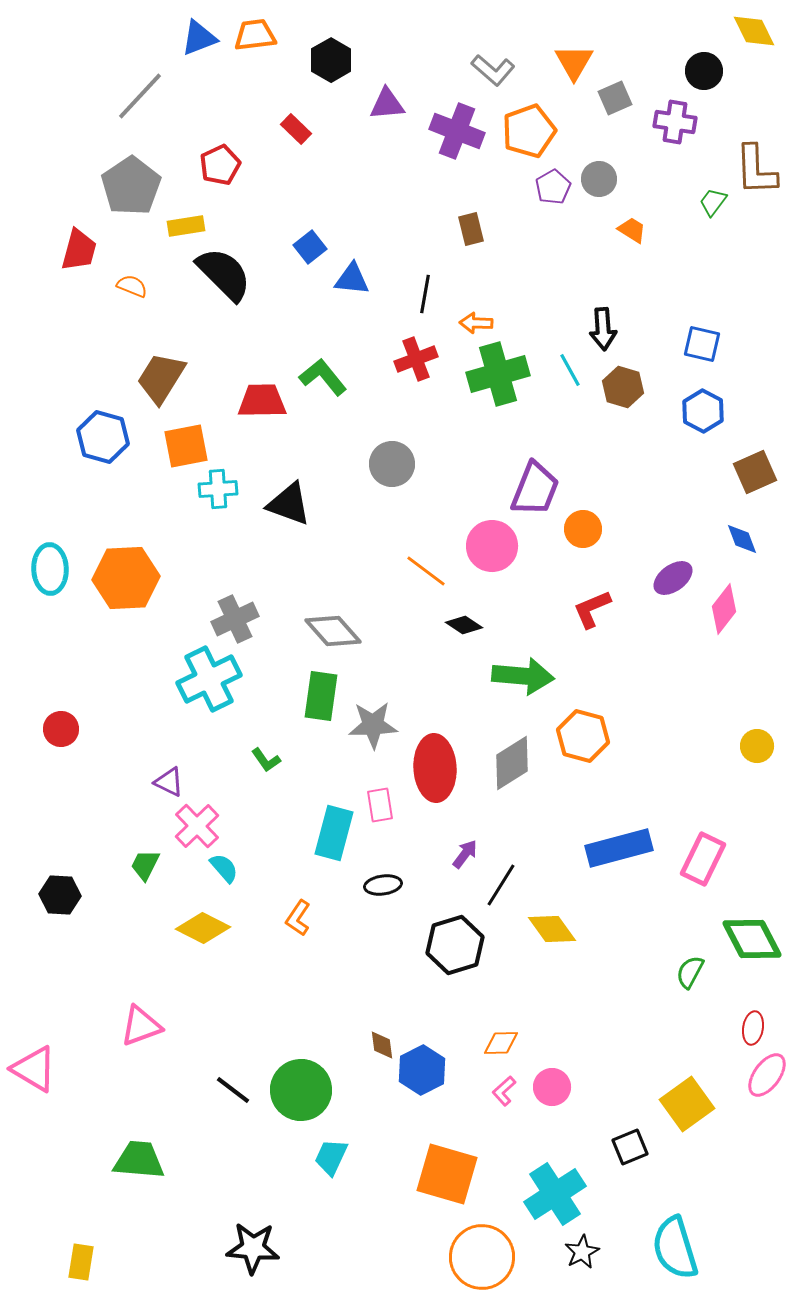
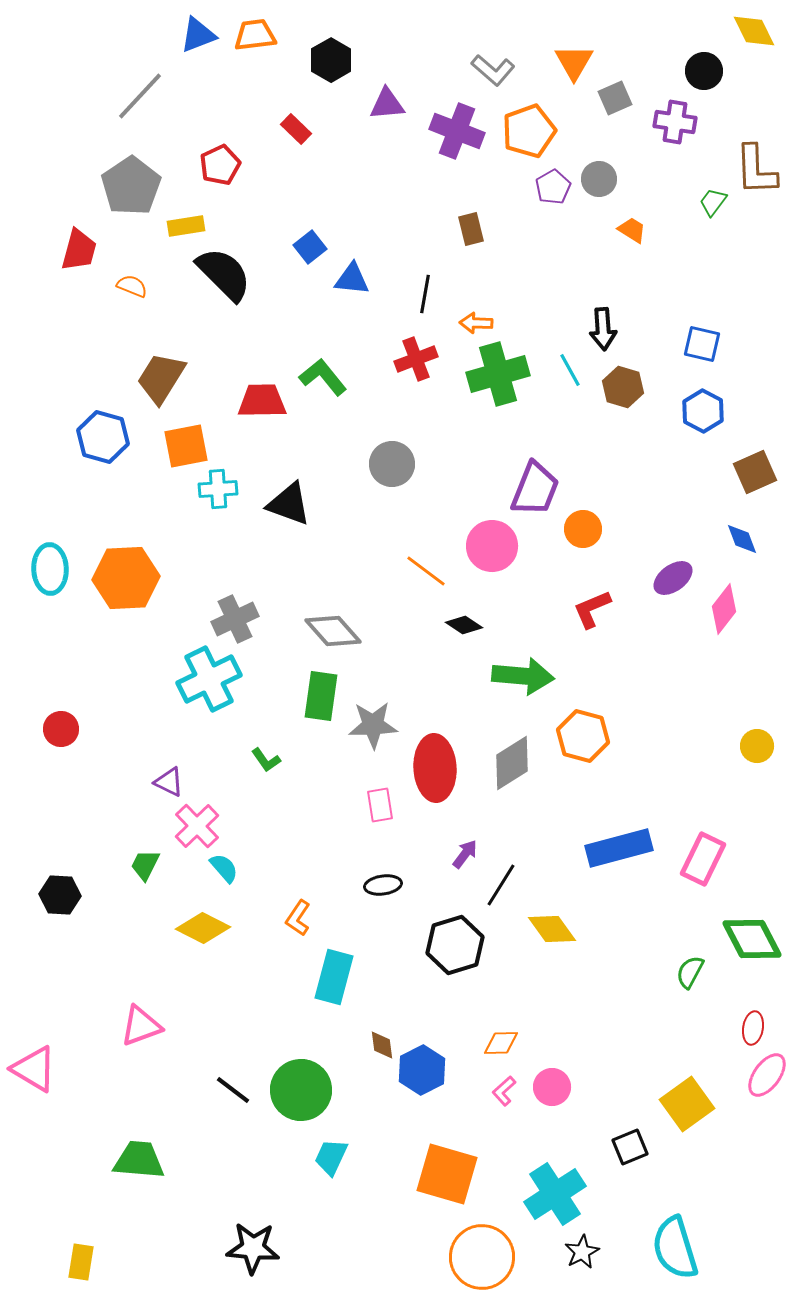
blue triangle at (199, 38): moved 1 px left, 3 px up
cyan rectangle at (334, 833): moved 144 px down
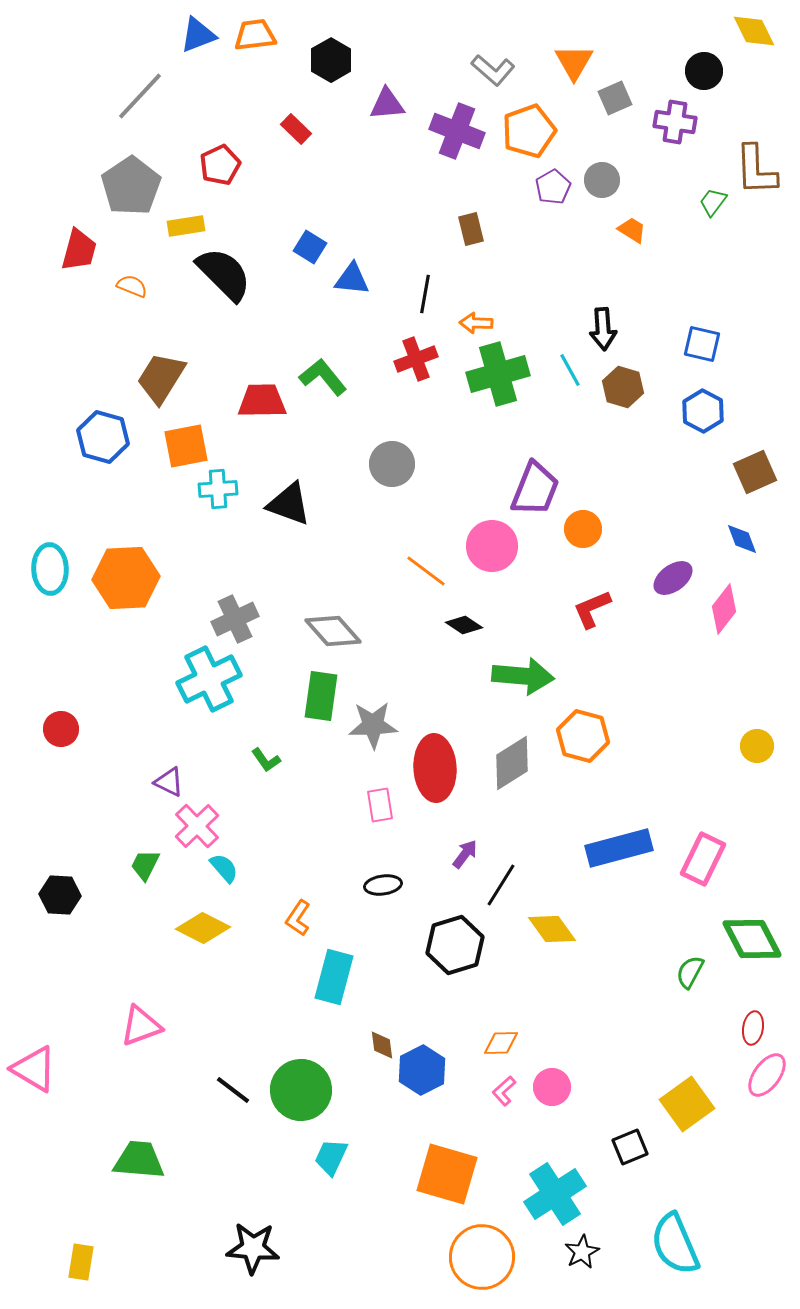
gray circle at (599, 179): moved 3 px right, 1 px down
blue square at (310, 247): rotated 20 degrees counterclockwise
cyan semicircle at (675, 1248): moved 4 px up; rotated 6 degrees counterclockwise
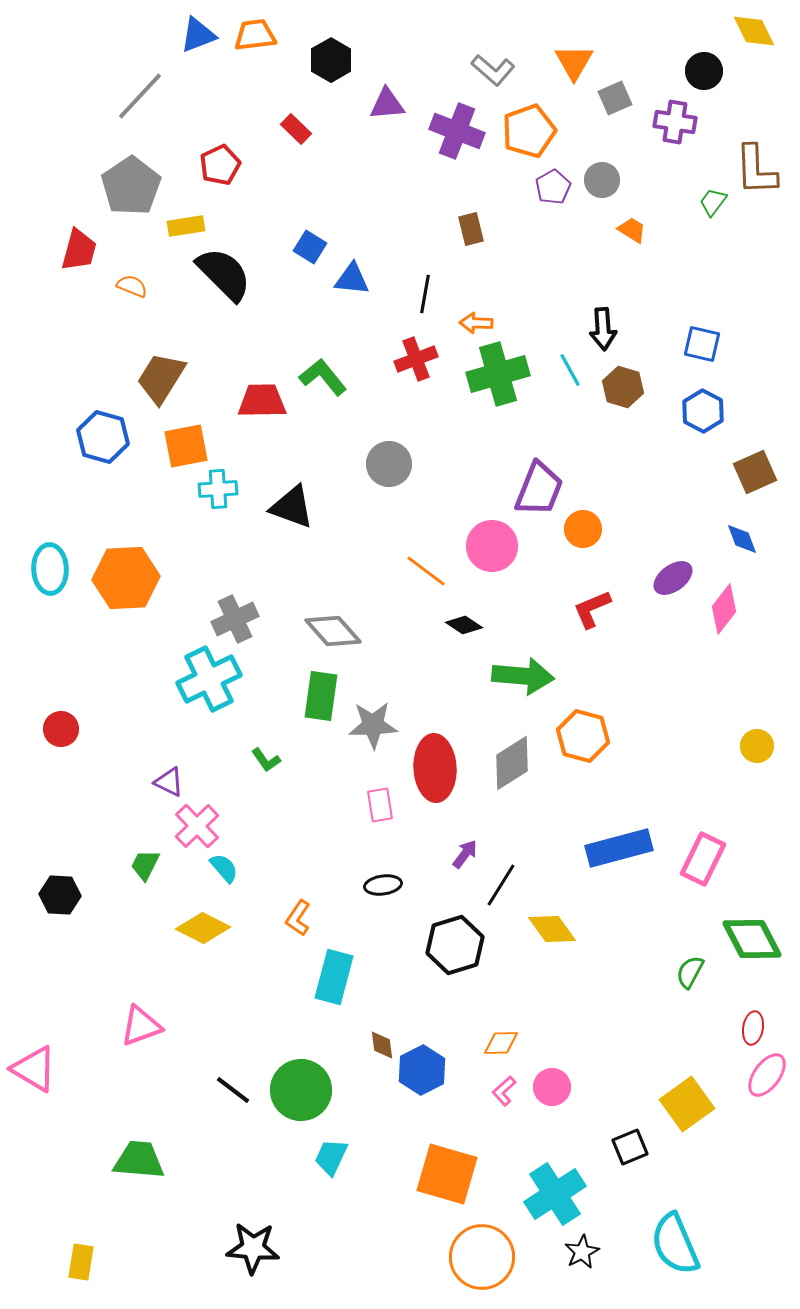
gray circle at (392, 464): moved 3 px left
purple trapezoid at (535, 489): moved 4 px right
black triangle at (289, 504): moved 3 px right, 3 px down
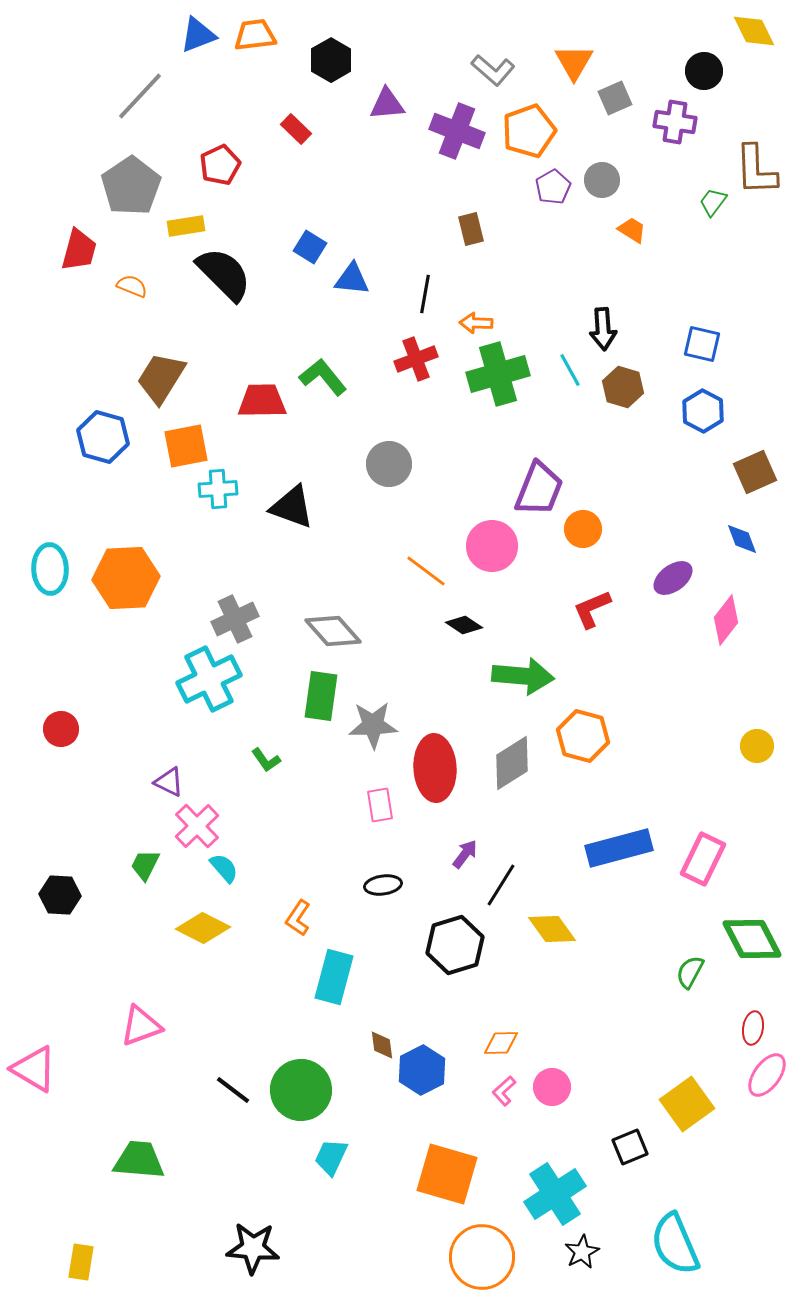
pink diamond at (724, 609): moved 2 px right, 11 px down
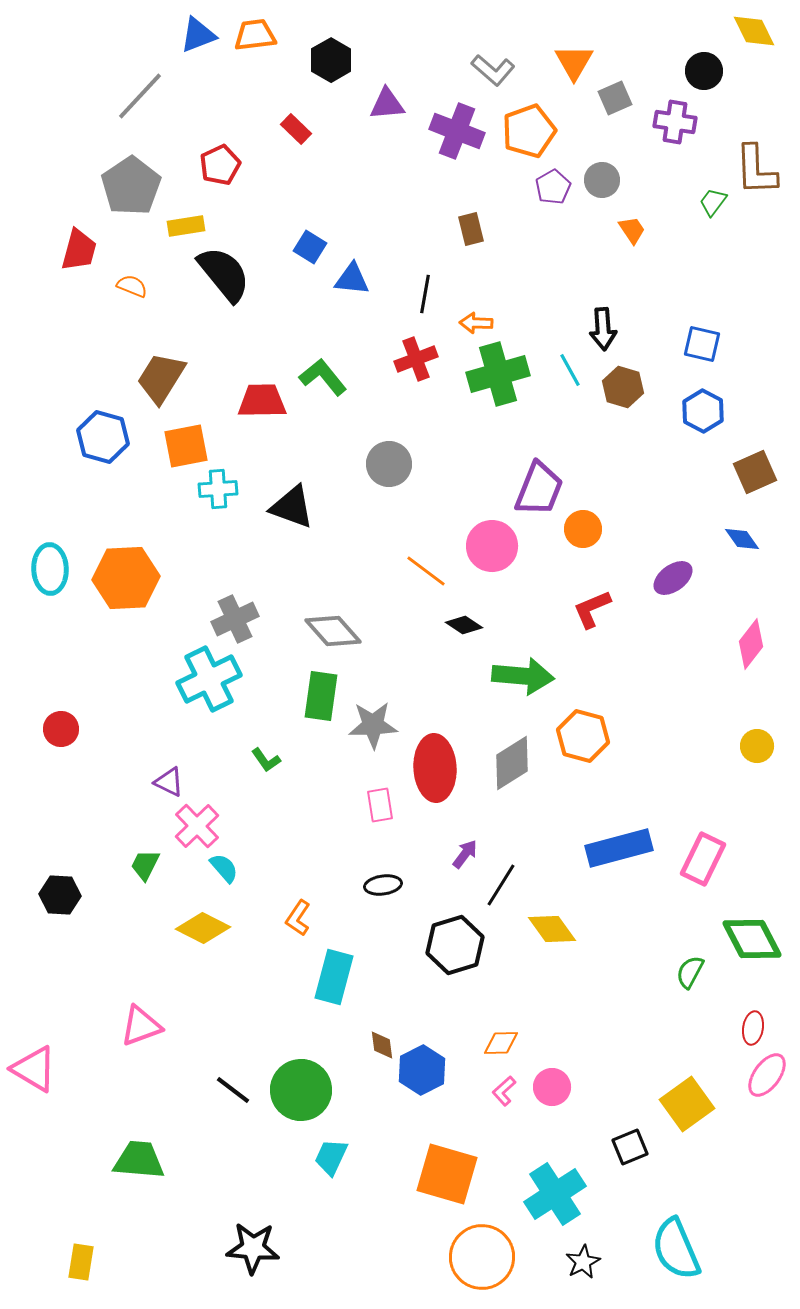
orange trapezoid at (632, 230): rotated 24 degrees clockwise
black semicircle at (224, 274): rotated 6 degrees clockwise
blue diamond at (742, 539): rotated 15 degrees counterclockwise
pink diamond at (726, 620): moved 25 px right, 24 px down
cyan semicircle at (675, 1244): moved 1 px right, 5 px down
black star at (582, 1252): moved 1 px right, 10 px down
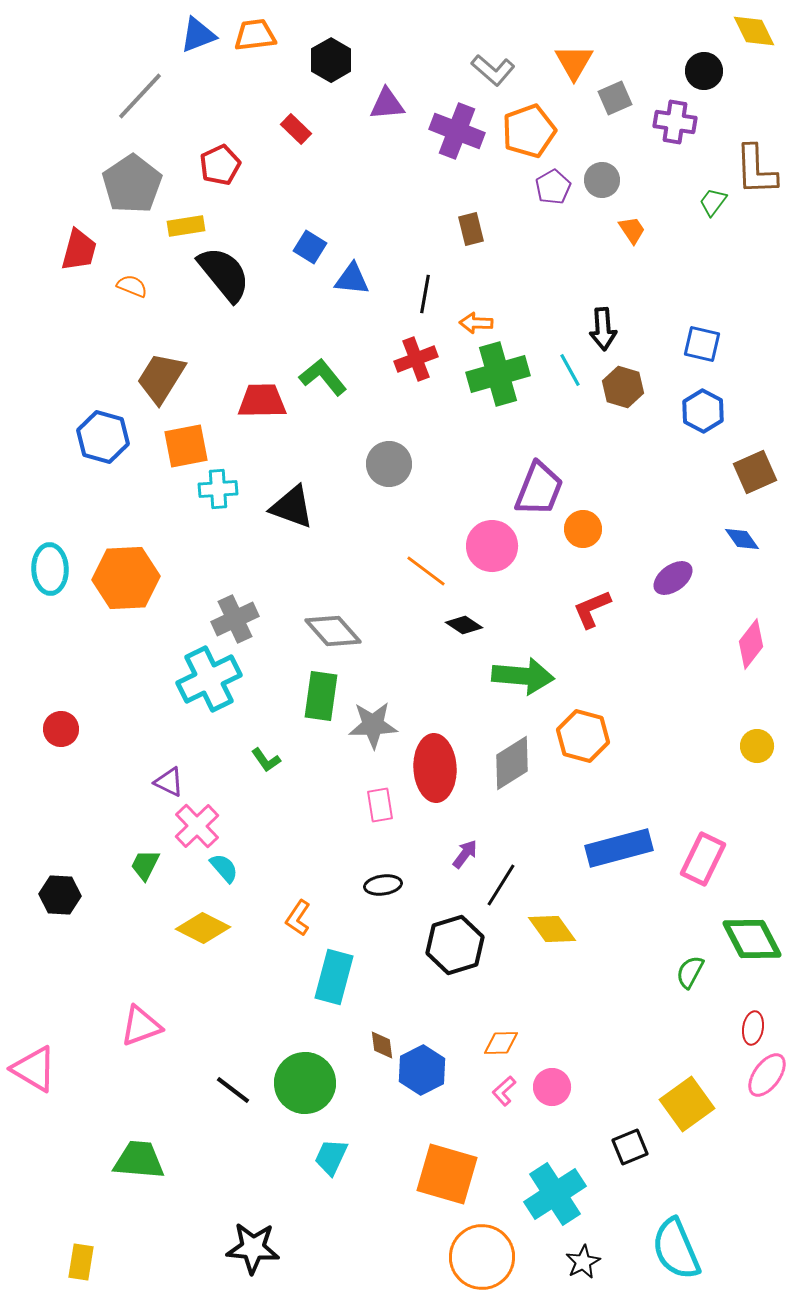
gray pentagon at (131, 186): moved 1 px right, 2 px up
green circle at (301, 1090): moved 4 px right, 7 px up
